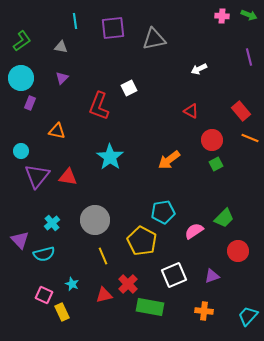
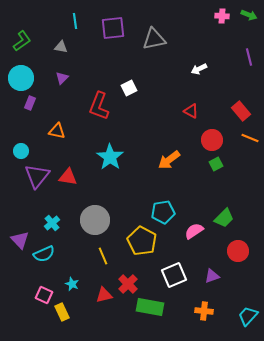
cyan semicircle at (44, 254): rotated 10 degrees counterclockwise
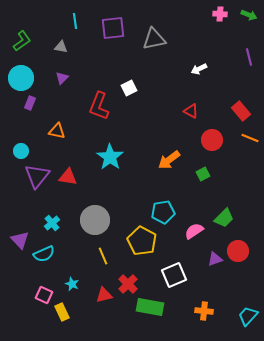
pink cross at (222, 16): moved 2 px left, 2 px up
green square at (216, 164): moved 13 px left, 10 px down
purple triangle at (212, 276): moved 3 px right, 17 px up
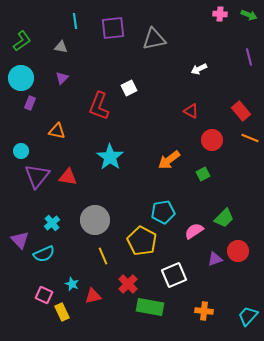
red triangle at (104, 295): moved 11 px left, 1 px down
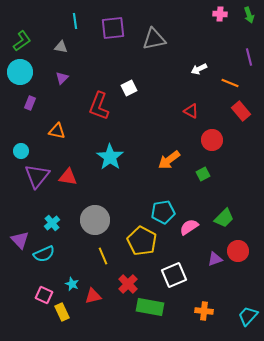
green arrow at (249, 15): rotated 49 degrees clockwise
cyan circle at (21, 78): moved 1 px left, 6 px up
orange line at (250, 138): moved 20 px left, 55 px up
pink semicircle at (194, 231): moved 5 px left, 4 px up
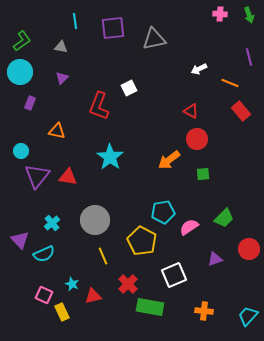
red circle at (212, 140): moved 15 px left, 1 px up
green square at (203, 174): rotated 24 degrees clockwise
red circle at (238, 251): moved 11 px right, 2 px up
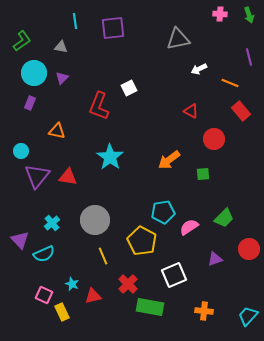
gray triangle at (154, 39): moved 24 px right
cyan circle at (20, 72): moved 14 px right, 1 px down
red circle at (197, 139): moved 17 px right
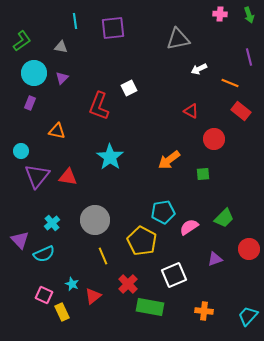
red rectangle at (241, 111): rotated 12 degrees counterclockwise
red triangle at (93, 296): rotated 24 degrees counterclockwise
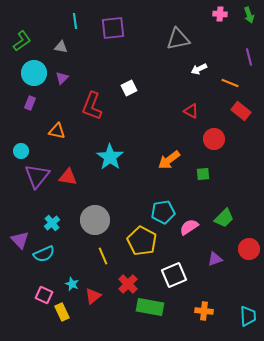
red L-shape at (99, 106): moved 7 px left
cyan trapezoid at (248, 316): rotated 135 degrees clockwise
